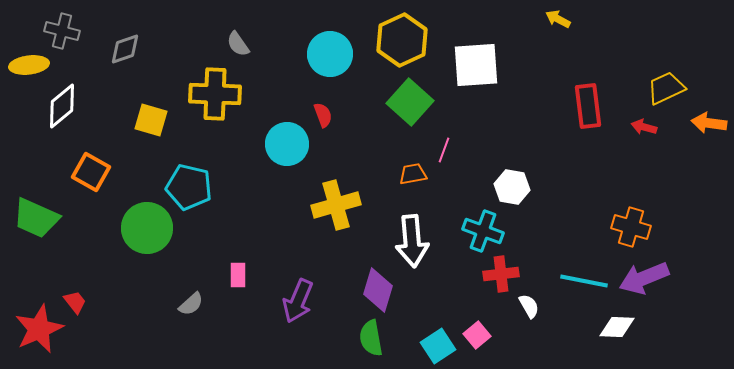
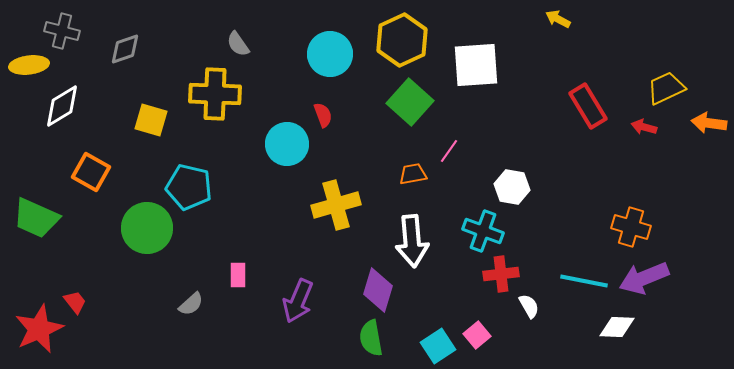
white diamond at (62, 106): rotated 9 degrees clockwise
red rectangle at (588, 106): rotated 24 degrees counterclockwise
pink line at (444, 150): moved 5 px right, 1 px down; rotated 15 degrees clockwise
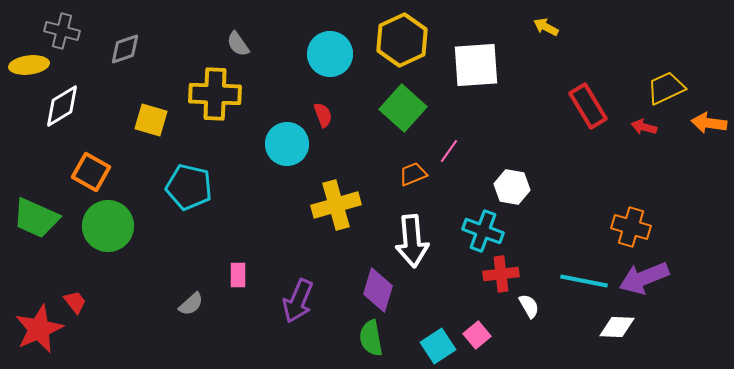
yellow arrow at (558, 19): moved 12 px left, 8 px down
green square at (410, 102): moved 7 px left, 6 px down
orange trapezoid at (413, 174): rotated 12 degrees counterclockwise
green circle at (147, 228): moved 39 px left, 2 px up
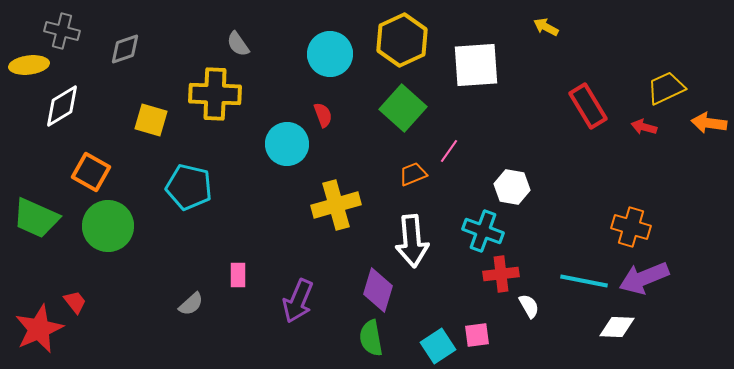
pink square at (477, 335): rotated 32 degrees clockwise
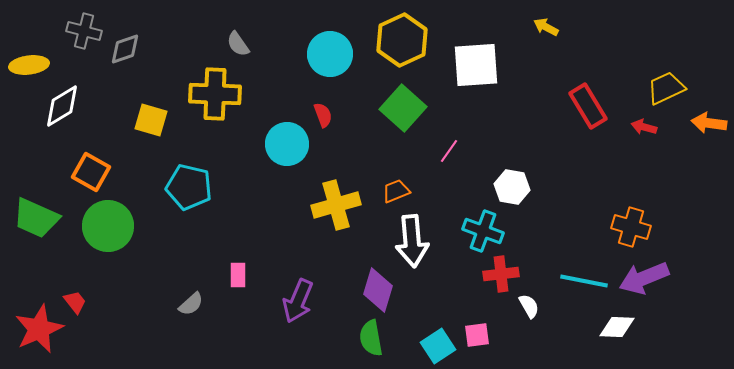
gray cross at (62, 31): moved 22 px right
orange trapezoid at (413, 174): moved 17 px left, 17 px down
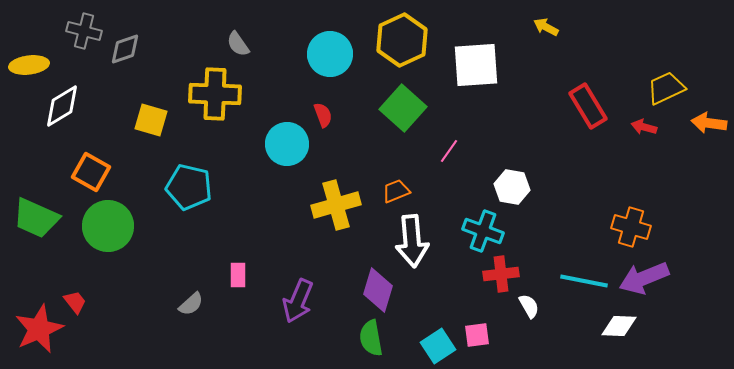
white diamond at (617, 327): moved 2 px right, 1 px up
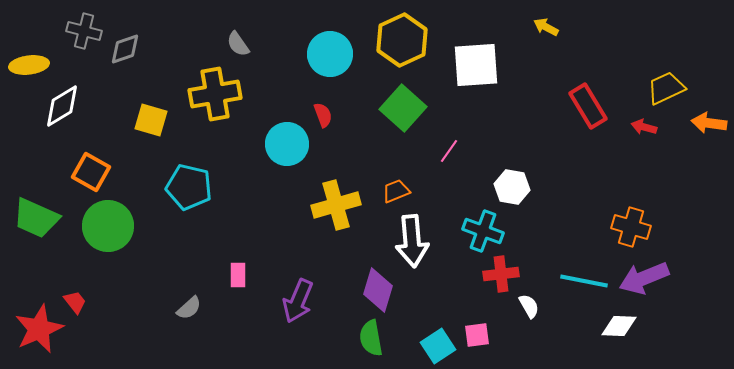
yellow cross at (215, 94): rotated 12 degrees counterclockwise
gray semicircle at (191, 304): moved 2 px left, 4 px down
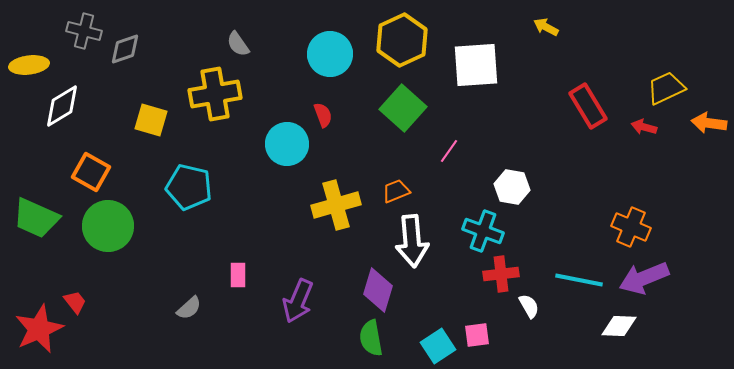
orange cross at (631, 227): rotated 6 degrees clockwise
cyan line at (584, 281): moved 5 px left, 1 px up
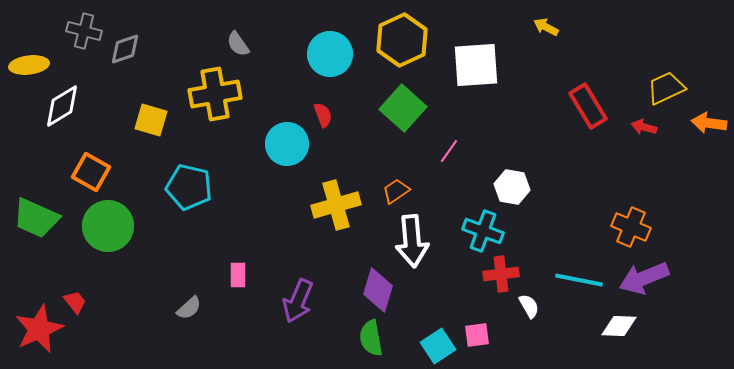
orange trapezoid at (396, 191): rotated 12 degrees counterclockwise
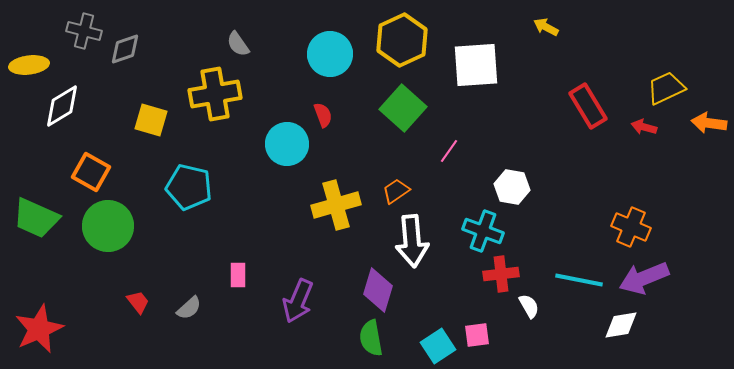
red trapezoid at (75, 302): moved 63 px right
white diamond at (619, 326): moved 2 px right, 1 px up; rotated 12 degrees counterclockwise
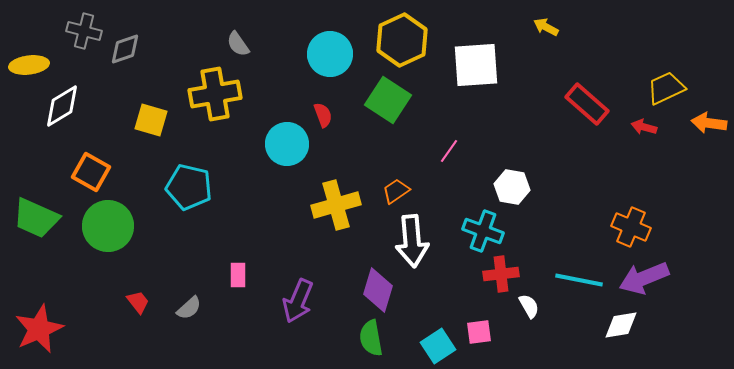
red rectangle at (588, 106): moved 1 px left, 2 px up; rotated 18 degrees counterclockwise
green square at (403, 108): moved 15 px left, 8 px up; rotated 9 degrees counterclockwise
pink square at (477, 335): moved 2 px right, 3 px up
